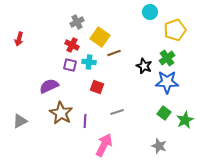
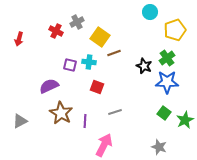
red cross: moved 16 px left, 14 px up
gray line: moved 2 px left
gray star: moved 1 px down
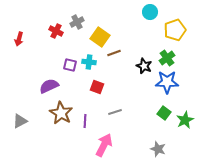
gray star: moved 1 px left, 2 px down
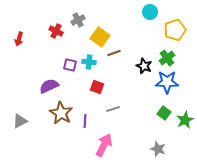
gray cross: moved 1 px right, 2 px up
gray line: moved 2 px left, 3 px up
